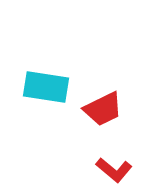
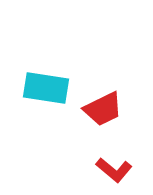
cyan rectangle: moved 1 px down
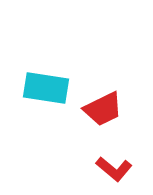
red L-shape: moved 1 px up
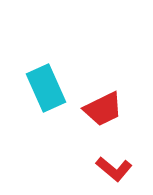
cyan rectangle: rotated 57 degrees clockwise
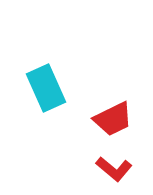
red trapezoid: moved 10 px right, 10 px down
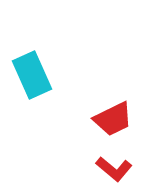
cyan rectangle: moved 14 px left, 13 px up
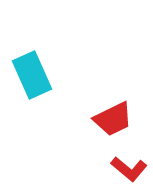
red L-shape: moved 15 px right
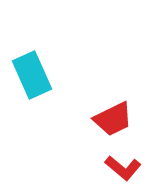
red L-shape: moved 6 px left, 1 px up
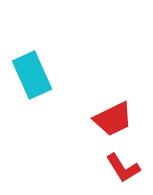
red L-shape: rotated 18 degrees clockwise
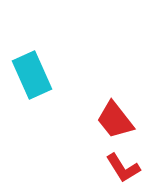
red trapezoid: moved 2 px right, 1 px down; rotated 78 degrees clockwise
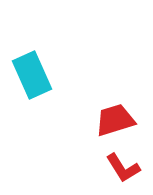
red trapezoid: rotated 111 degrees clockwise
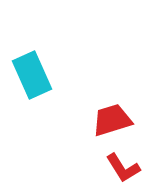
red trapezoid: moved 3 px left
